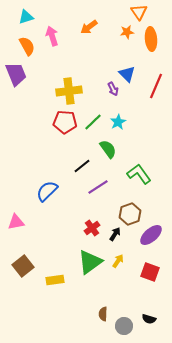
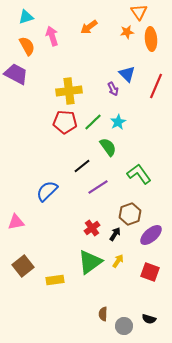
purple trapezoid: rotated 40 degrees counterclockwise
green semicircle: moved 2 px up
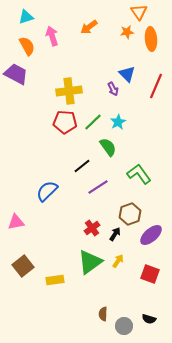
red square: moved 2 px down
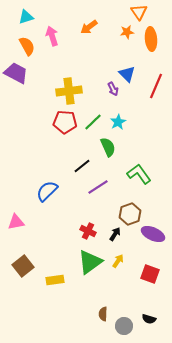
purple trapezoid: moved 1 px up
green semicircle: rotated 12 degrees clockwise
red cross: moved 4 px left, 3 px down; rotated 28 degrees counterclockwise
purple ellipse: moved 2 px right, 1 px up; rotated 65 degrees clockwise
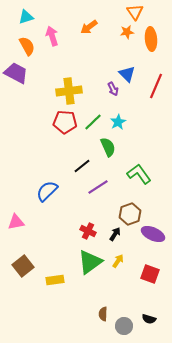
orange triangle: moved 4 px left
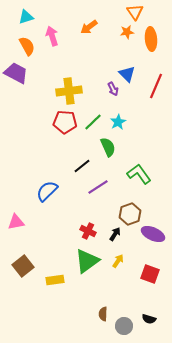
green triangle: moved 3 px left, 1 px up
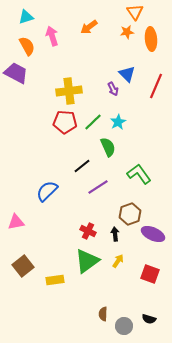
black arrow: rotated 40 degrees counterclockwise
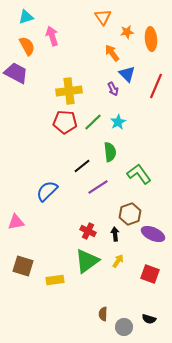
orange triangle: moved 32 px left, 5 px down
orange arrow: moved 23 px right, 26 px down; rotated 90 degrees clockwise
green semicircle: moved 2 px right, 5 px down; rotated 18 degrees clockwise
brown square: rotated 35 degrees counterclockwise
gray circle: moved 1 px down
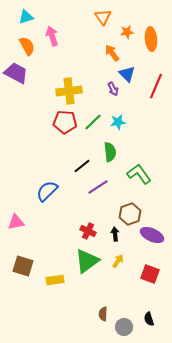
cyan star: rotated 21 degrees clockwise
purple ellipse: moved 1 px left, 1 px down
black semicircle: rotated 56 degrees clockwise
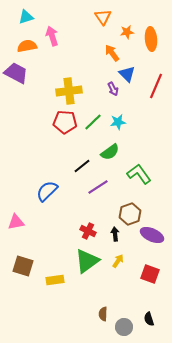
orange semicircle: rotated 72 degrees counterclockwise
green semicircle: rotated 60 degrees clockwise
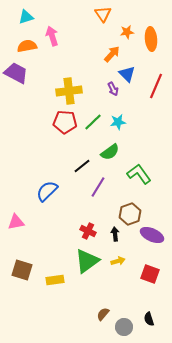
orange triangle: moved 3 px up
orange arrow: moved 1 px down; rotated 78 degrees clockwise
purple line: rotated 25 degrees counterclockwise
yellow arrow: rotated 40 degrees clockwise
brown square: moved 1 px left, 4 px down
brown semicircle: rotated 40 degrees clockwise
